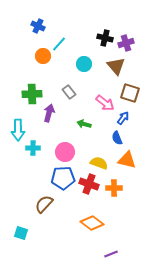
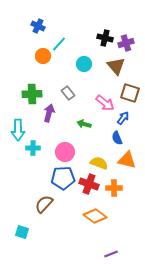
gray rectangle: moved 1 px left, 1 px down
orange diamond: moved 3 px right, 7 px up
cyan square: moved 1 px right, 1 px up
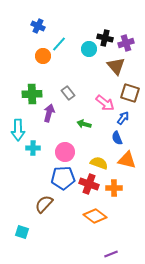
cyan circle: moved 5 px right, 15 px up
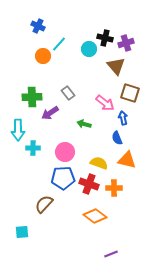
green cross: moved 3 px down
purple arrow: moved 1 px right; rotated 138 degrees counterclockwise
blue arrow: rotated 48 degrees counterclockwise
cyan square: rotated 24 degrees counterclockwise
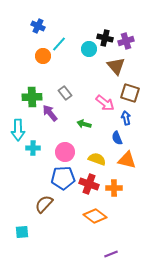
purple cross: moved 2 px up
gray rectangle: moved 3 px left
purple arrow: rotated 84 degrees clockwise
blue arrow: moved 3 px right
yellow semicircle: moved 2 px left, 4 px up
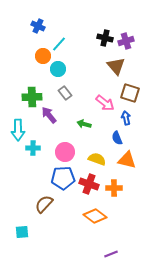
cyan circle: moved 31 px left, 20 px down
purple arrow: moved 1 px left, 2 px down
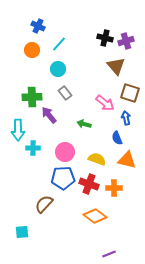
orange circle: moved 11 px left, 6 px up
purple line: moved 2 px left
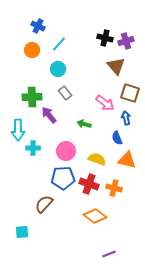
pink circle: moved 1 px right, 1 px up
orange cross: rotated 14 degrees clockwise
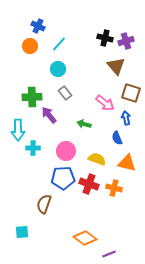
orange circle: moved 2 px left, 4 px up
brown square: moved 1 px right
orange triangle: moved 3 px down
brown semicircle: rotated 24 degrees counterclockwise
orange diamond: moved 10 px left, 22 px down
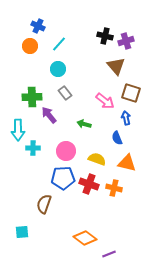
black cross: moved 2 px up
pink arrow: moved 2 px up
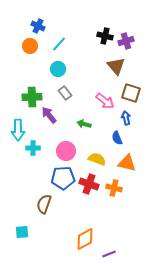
orange diamond: moved 1 px down; rotated 65 degrees counterclockwise
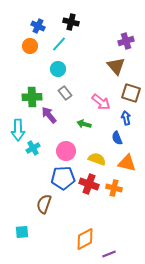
black cross: moved 34 px left, 14 px up
pink arrow: moved 4 px left, 1 px down
cyan cross: rotated 32 degrees counterclockwise
